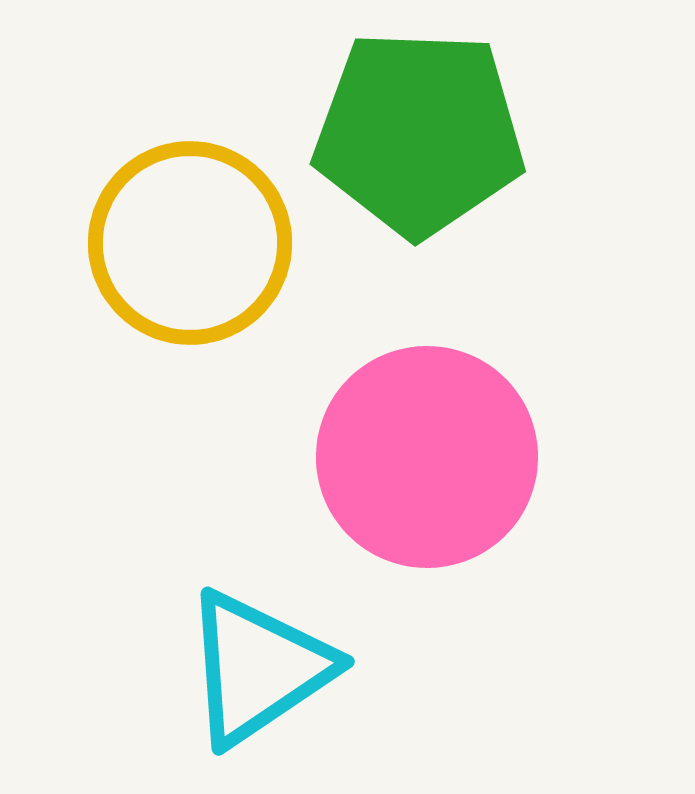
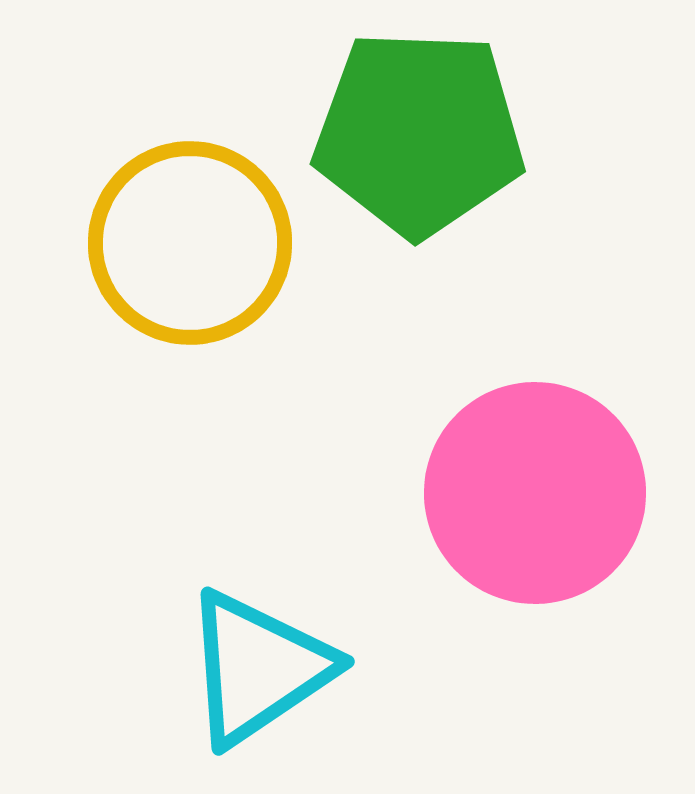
pink circle: moved 108 px right, 36 px down
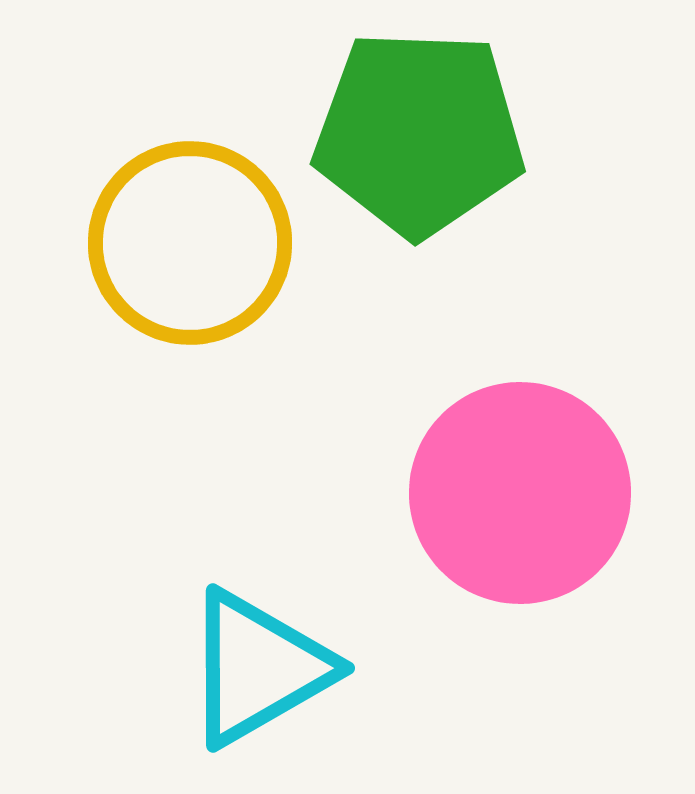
pink circle: moved 15 px left
cyan triangle: rotated 4 degrees clockwise
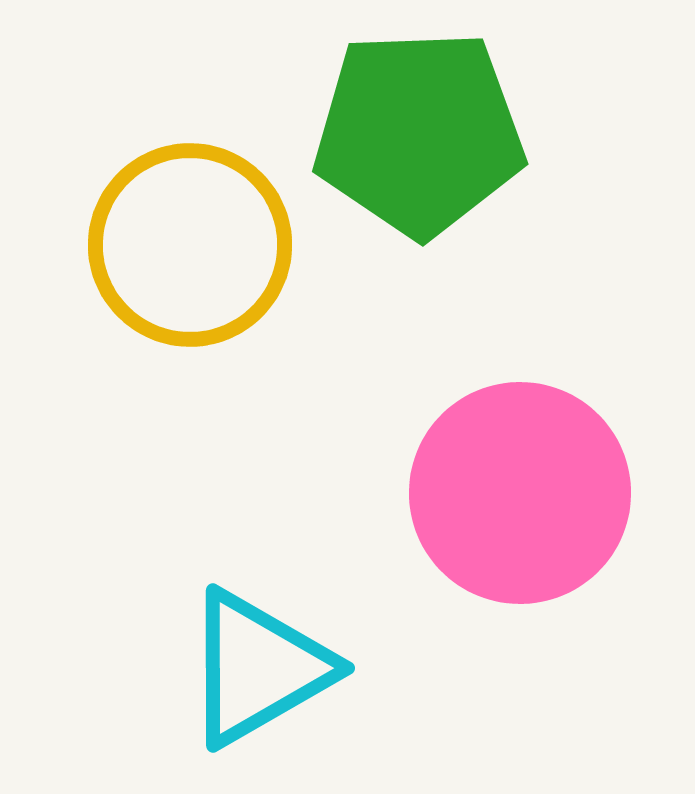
green pentagon: rotated 4 degrees counterclockwise
yellow circle: moved 2 px down
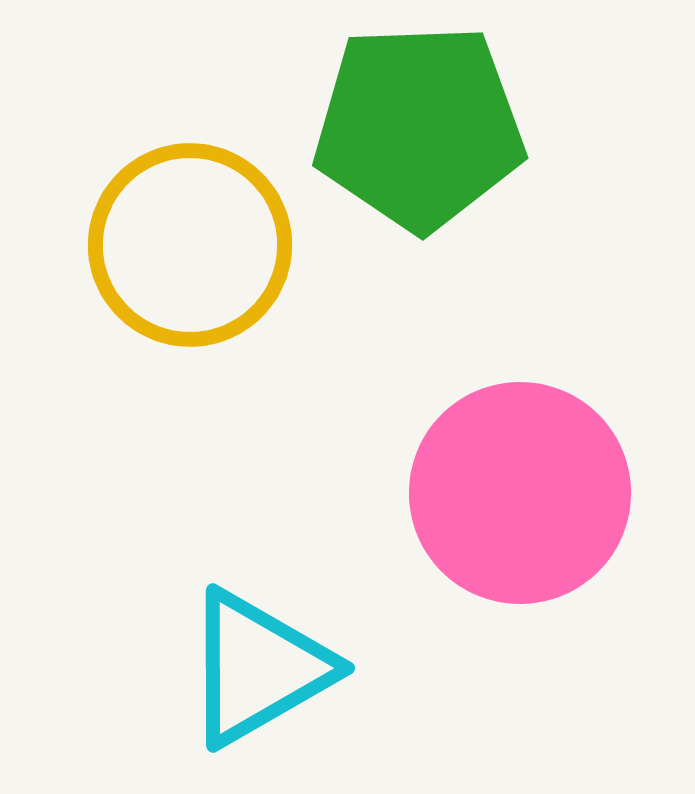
green pentagon: moved 6 px up
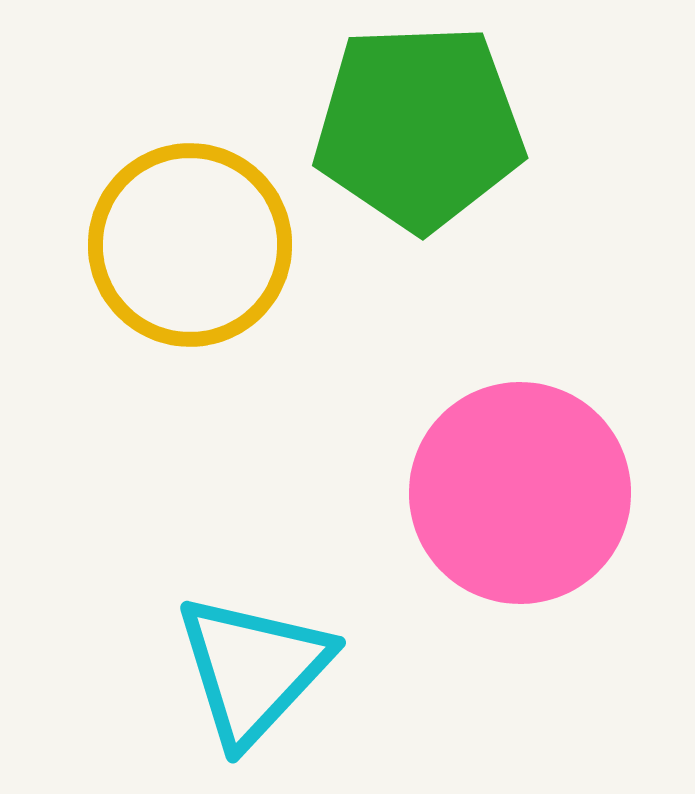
cyan triangle: moved 5 px left, 1 px down; rotated 17 degrees counterclockwise
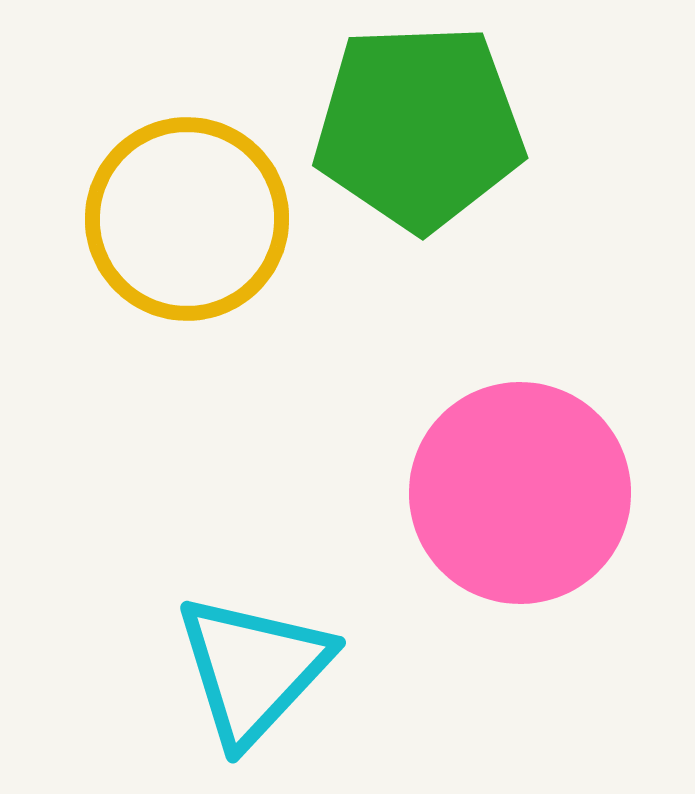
yellow circle: moved 3 px left, 26 px up
